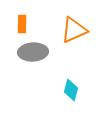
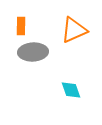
orange rectangle: moved 1 px left, 2 px down
cyan diamond: rotated 35 degrees counterclockwise
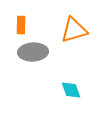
orange rectangle: moved 1 px up
orange triangle: rotated 8 degrees clockwise
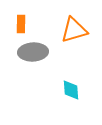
orange rectangle: moved 1 px up
cyan diamond: rotated 15 degrees clockwise
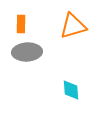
orange triangle: moved 1 px left, 4 px up
gray ellipse: moved 6 px left
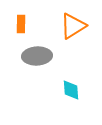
orange triangle: rotated 16 degrees counterclockwise
gray ellipse: moved 10 px right, 4 px down
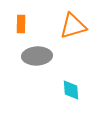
orange triangle: rotated 16 degrees clockwise
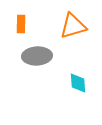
cyan diamond: moved 7 px right, 7 px up
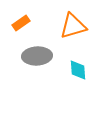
orange rectangle: moved 1 px up; rotated 54 degrees clockwise
cyan diamond: moved 13 px up
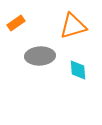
orange rectangle: moved 5 px left
gray ellipse: moved 3 px right
